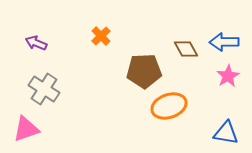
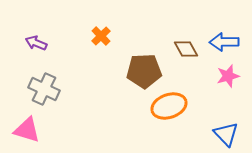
pink star: rotated 15 degrees clockwise
gray cross: rotated 8 degrees counterclockwise
pink triangle: moved 1 px right, 1 px down; rotated 36 degrees clockwise
blue triangle: moved 1 px down; rotated 36 degrees clockwise
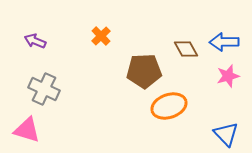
purple arrow: moved 1 px left, 2 px up
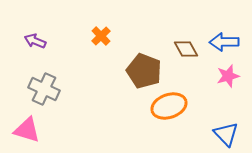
brown pentagon: rotated 24 degrees clockwise
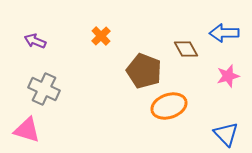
blue arrow: moved 9 px up
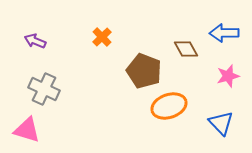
orange cross: moved 1 px right, 1 px down
blue triangle: moved 5 px left, 11 px up
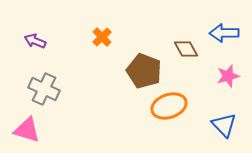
blue triangle: moved 3 px right, 2 px down
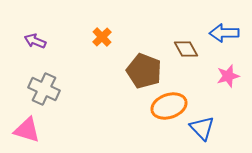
blue triangle: moved 22 px left, 3 px down
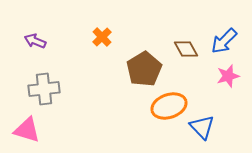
blue arrow: moved 8 px down; rotated 44 degrees counterclockwise
brown pentagon: moved 2 px up; rotated 20 degrees clockwise
gray cross: rotated 32 degrees counterclockwise
blue triangle: moved 1 px up
